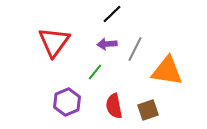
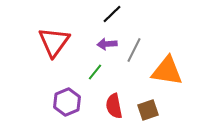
gray line: moved 1 px left, 1 px down
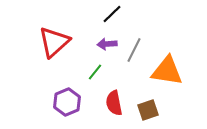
red triangle: rotated 12 degrees clockwise
red semicircle: moved 3 px up
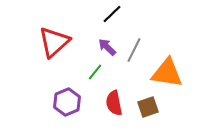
purple arrow: moved 3 px down; rotated 48 degrees clockwise
orange triangle: moved 2 px down
brown square: moved 3 px up
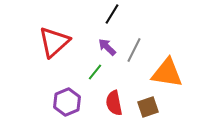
black line: rotated 15 degrees counterclockwise
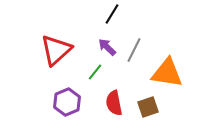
red triangle: moved 2 px right, 8 px down
